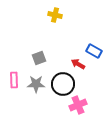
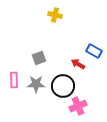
black circle: moved 2 px down
pink cross: moved 1 px down
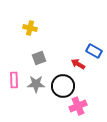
yellow cross: moved 25 px left, 13 px down
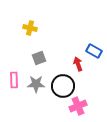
red arrow: rotated 40 degrees clockwise
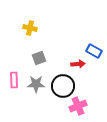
red arrow: rotated 104 degrees clockwise
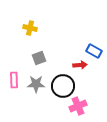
red arrow: moved 2 px right, 1 px down
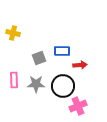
yellow cross: moved 17 px left, 5 px down
blue rectangle: moved 32 px left; rotated 28 degrees counterclockwise
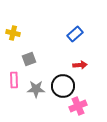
blue rectangle: moved 13 px right, 17 px up; rotated 42 degrees counterclockwise
gray square: moved 10 px left, 1 px down
gray star: moved 5 px down
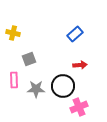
pink cross: moved 1 px right, 1 px down
